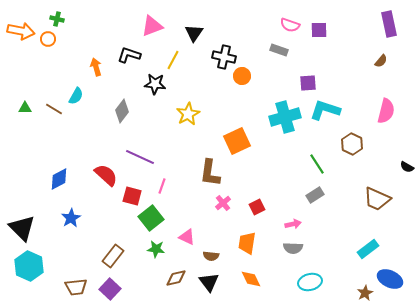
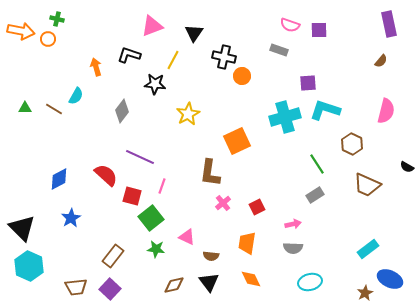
brown trapezoid at (377, 199): moved 10 px left, 14 px up
brown diamond at (176, 278): moved 2 px left, 7 px down
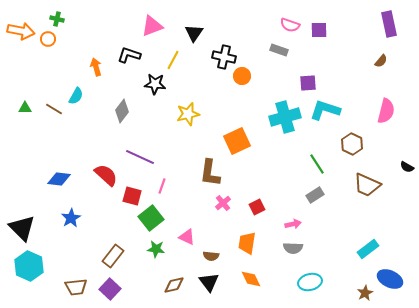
yellow star at (188, 114): rotated 15 degrees clockwise
blue diamond at (59, 179): rotated 35 degrees clockwise
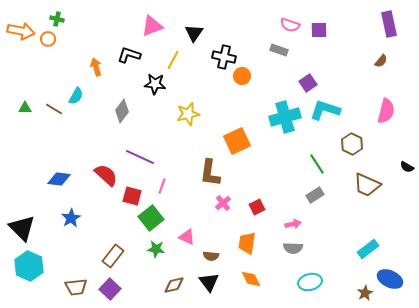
purple square at (308, 83): rotated 30 degrees counterclockwise
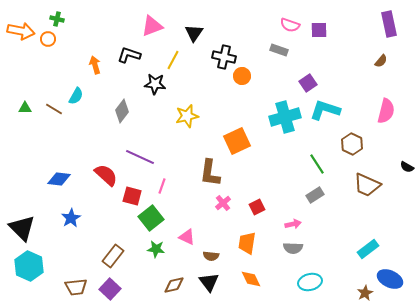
orange arrow at (96, 67): moved 1 px left, 2 px up
yellow star at (188, 114): moved 1 px left, 2 px down
